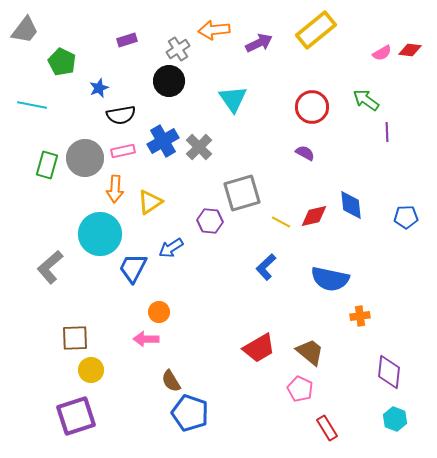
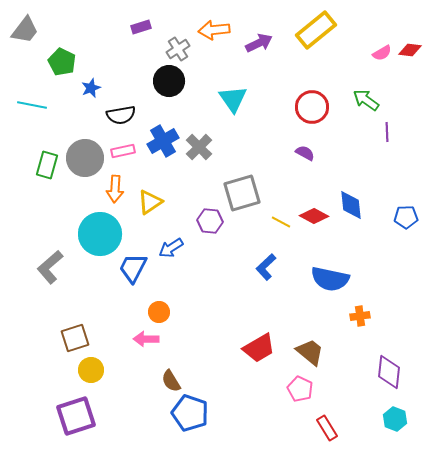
purple rectangle at (127, 40): moved 14 px right, 13 px up
blue star at (99, 88): moved 8 px left
red diamond at (314, 216): rotated 40 degrees clockwise
brown square at (75, 338): rotated 16 degrees counterclockwise
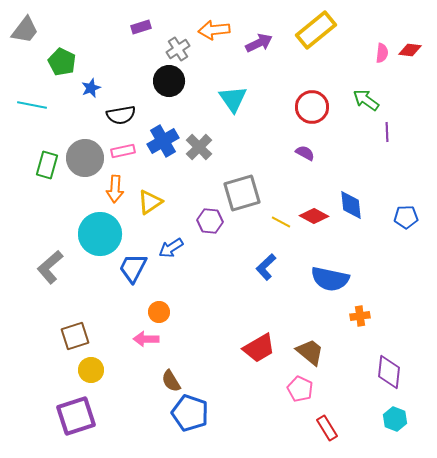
pink semicircle at (382, 53): rotated 54 degrees counterclockwise
brown square at (75, 338): moved 2 px up
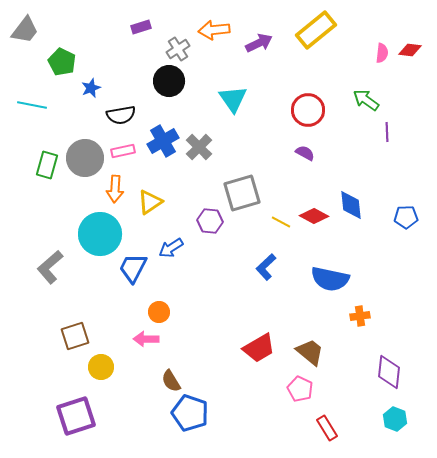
red circle at (312, 107): moved 4 px left, 3 px down
yellow circle at (91, 370): moved 10 px right, 3 px up
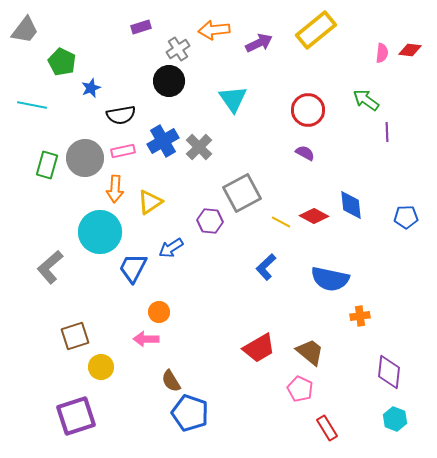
gray square at (242, 193): rotated 12 degrees counterclockwise
cyan circle at (100, 234): moved 2 px up
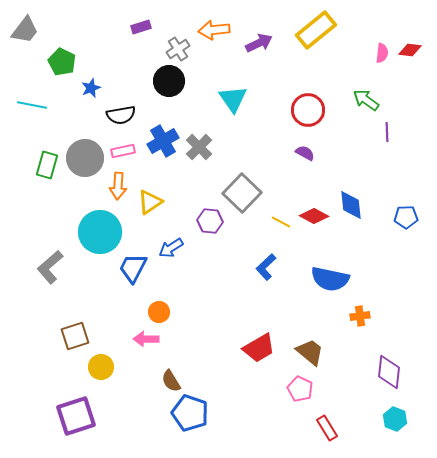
orange arrow at (115, 189): moved 3 px right, 3 px up
gray square at (242, 193): rotated 18 degrees counterclockwise
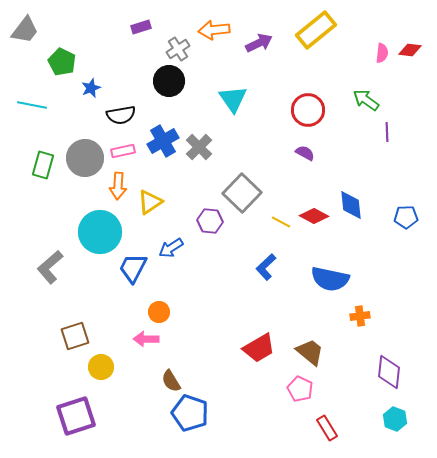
green rectangle at (47, 165): moved 4 px left
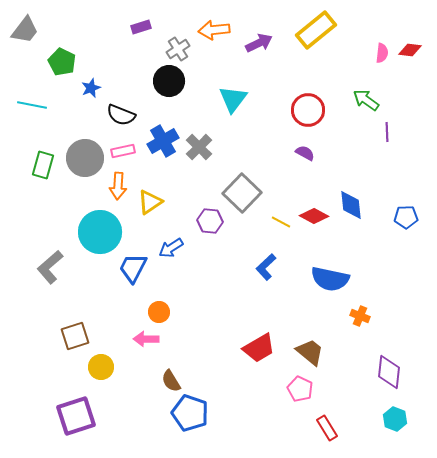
cyan triangle at (233, 99): rotated 12 degrees clockwise
black semicircle at (121, 115): rotated 32 degrees clockwise
orange cross at (360, 316): rotated 30 degrees clockwise
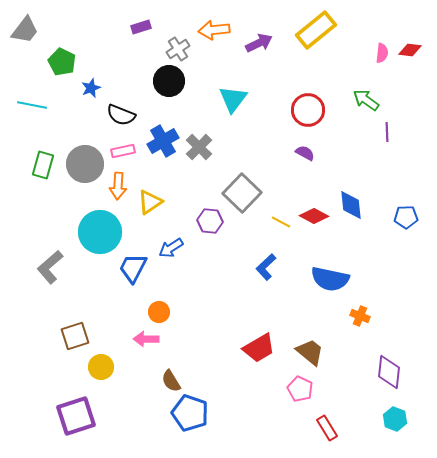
gray circle at (85, 158): moved 6 px down
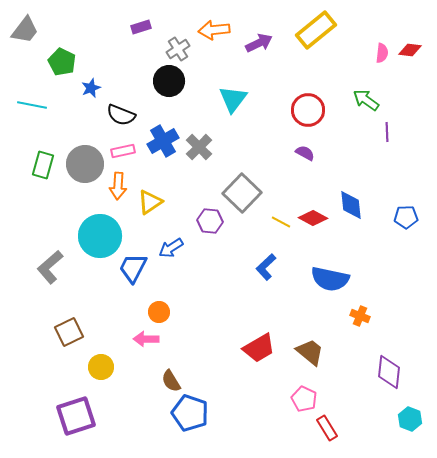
red diamond at (314, 216): moved 1 px left, 2 px down
cyan circle at (100, 232): moved 4 px down
brown square at (75, 336): moved 6 px left, 4 px up; rotated 8 degrees counterclockwise
pink pentagon at (300, 389): moved 4 px right, 10 px down
cyan hexagon at (395, 419): moved 15 px right
